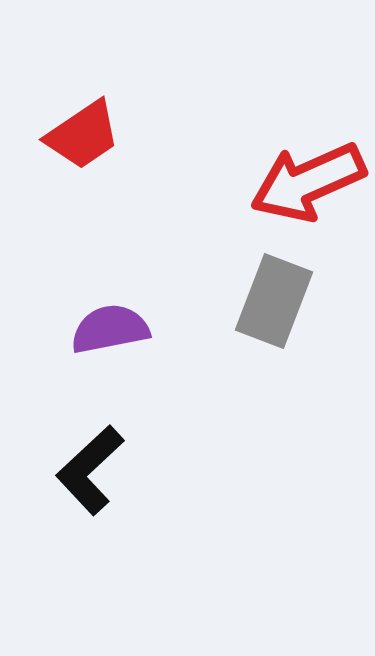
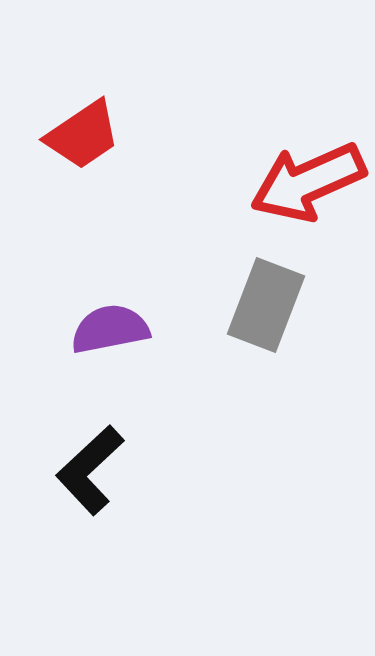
gray rectangle: moved 8 px left, 4 px down
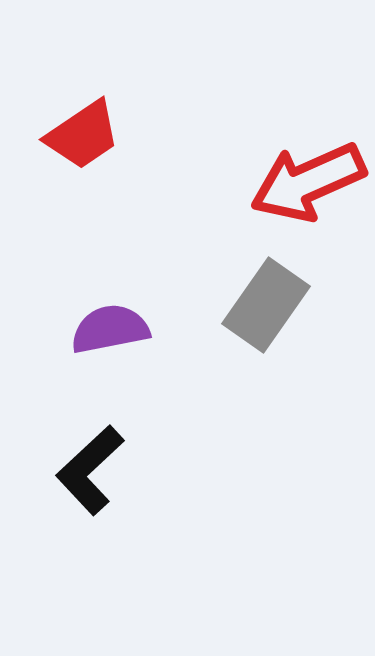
gray rectangle: rotated 14 degrees clockwise
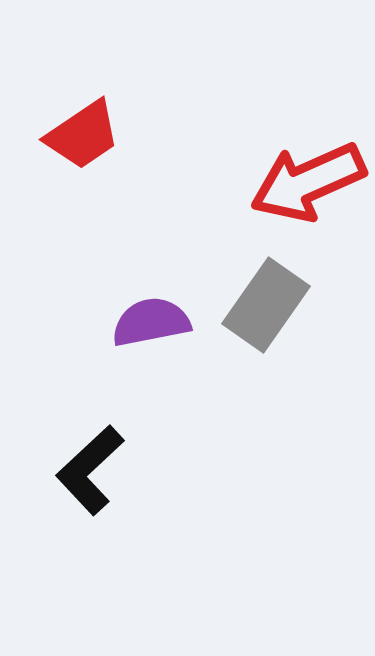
purple semicircle: moved 41 px right, 7 px up
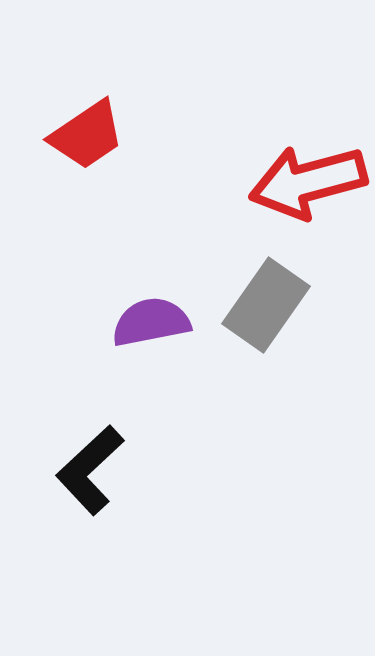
red trapezoid: moved 4 px right
red arrow: rotated 9 degrees clockwise
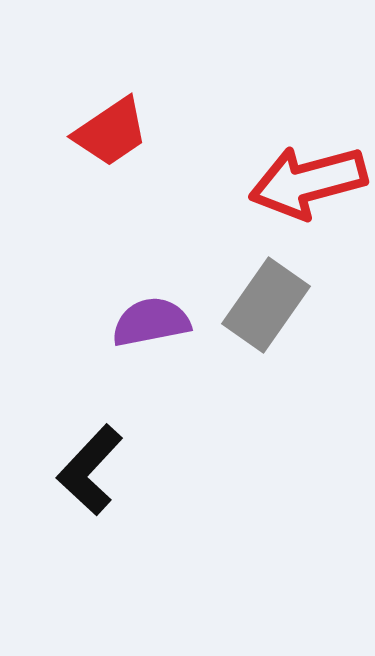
red trapezoid: moved 24 px right, 3 px up
black L-shape: rotated 4 degrees counterclockwise
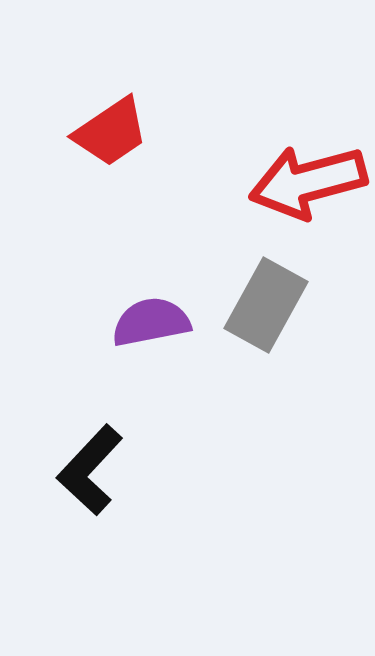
gray rectangle: rotated 6 degrees counterclockwise
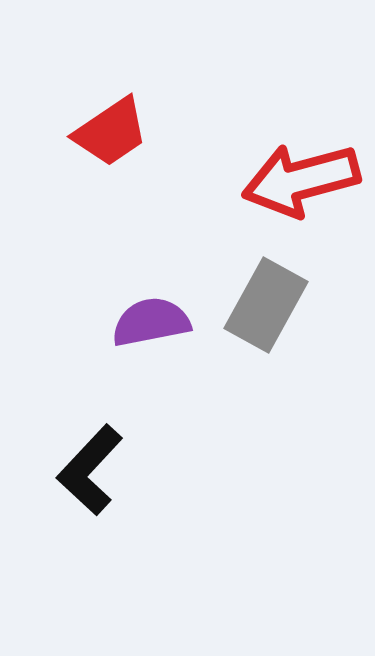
red arrow: moved 7 px left, 2 px up
